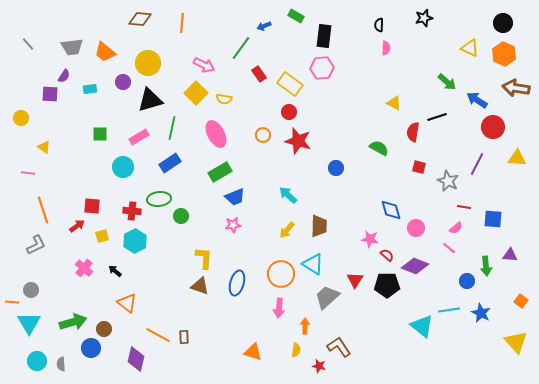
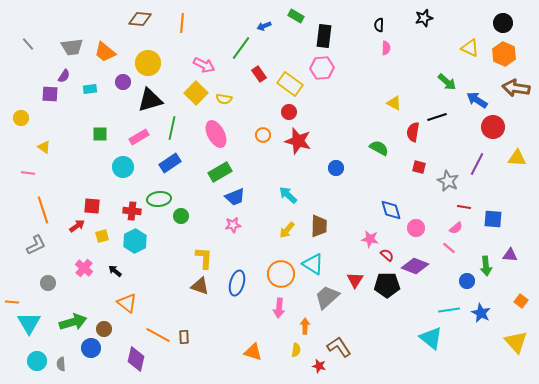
gray circle at (31, 290): moved 17 px right, 7 px up
cyan triangle at (422, 326): moved 9 px right, 12 px down
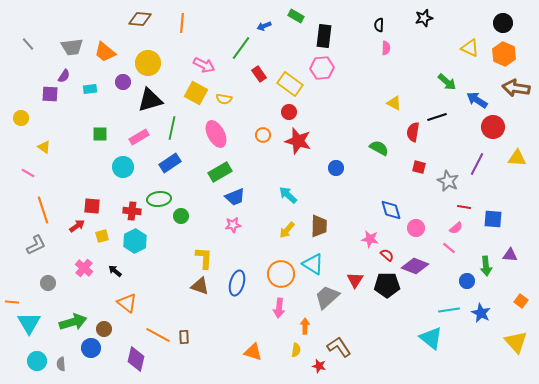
yellow square at (196, 93): rotated 15 degrees counterclockwise
pink line at (28, 173): rotated 24 degrees clockwise
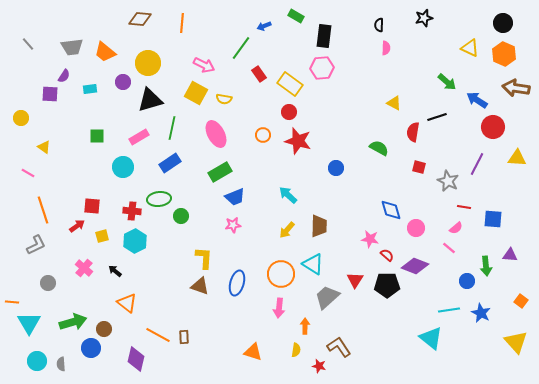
green square at (100, 134): moved 3 px left, 2 px down
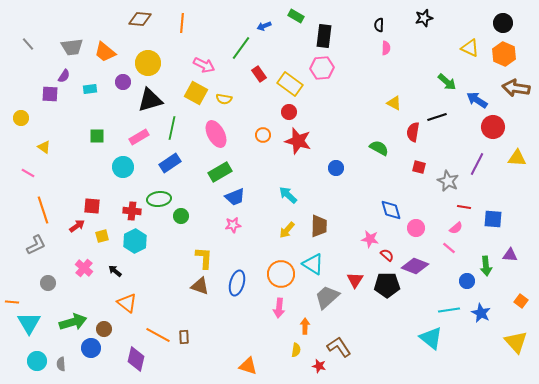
orange triangle at (253, 352): moved 5 px left, 14 px down
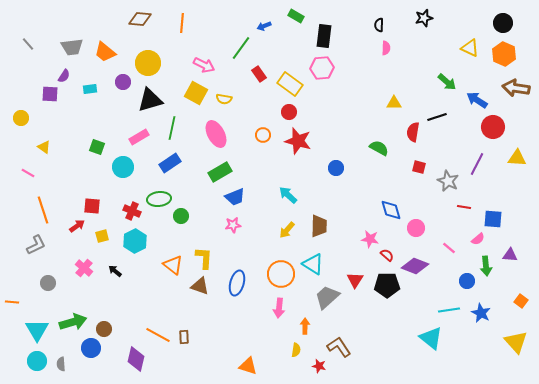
yellow triangle at (394, 103): rotated 28 degrees counterclockwise
green square at (97, 136): moved 11 px down; rotated 21 degrees clockwise
red cross at (132, 211): rotated 18 degrees clockwise
pink semicircle at (456, 228): moved 22 px right, 11 px down
orange triangle at (127, 303): moved 46 px right, 38 px up
cyan triangle at (29, 323): moved 8 px right, 7 px down
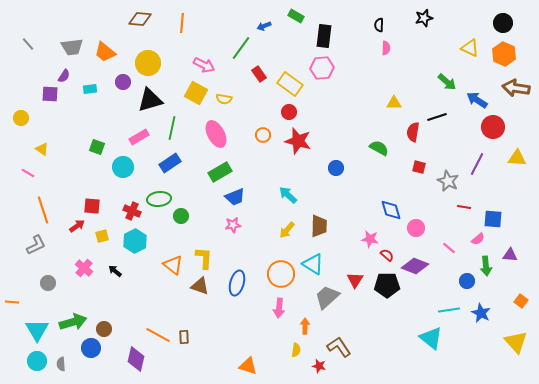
yellow triangle at (44, 147): moved 2 px left, 2 px down
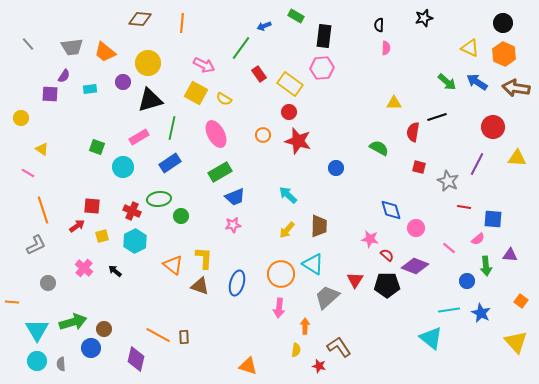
yellow semicircle at (224, 99): rotated 21 degrees clockwise
blue arrow at (477, 100): moved 18 px up
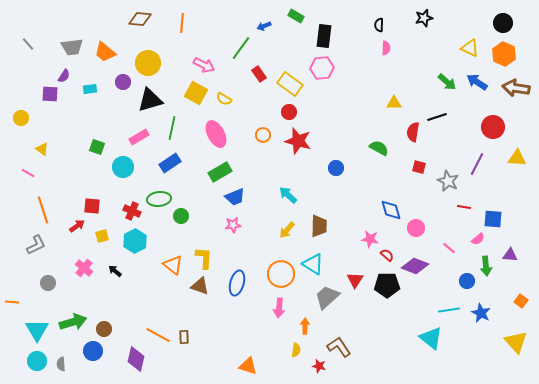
blue circle at (91, 348): moved 2 px right, 3 px down
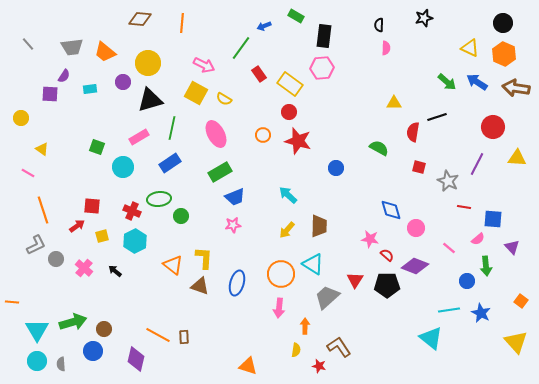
purple triangle at (510, 255): moved 2 px right, 8 px up; rotated 42 degrees clockwise
gray circle at (48, 283): moved 8 px right, 24 px up
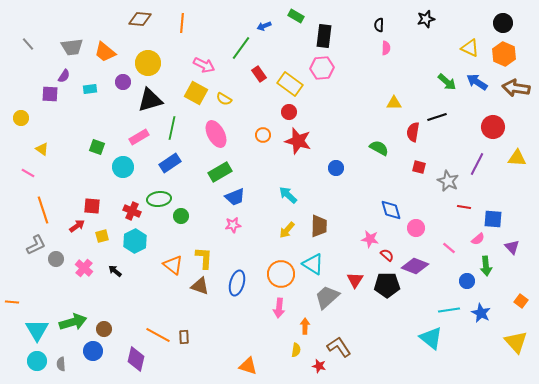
black star at (424, 18): moved 2 px right, 1 px down
